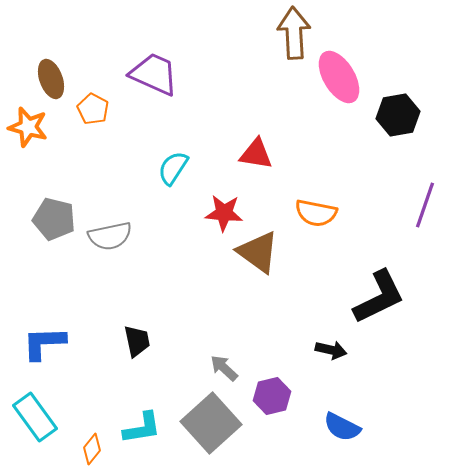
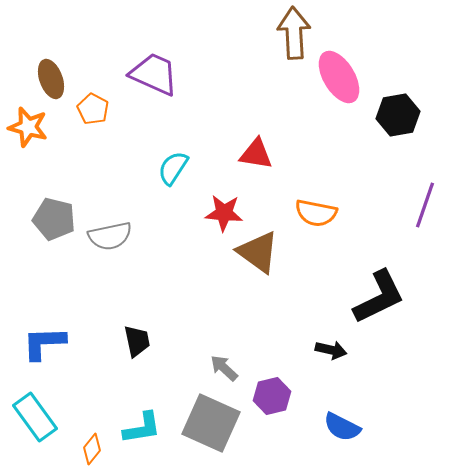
gray square: rotated 24 degrees counterclockwise
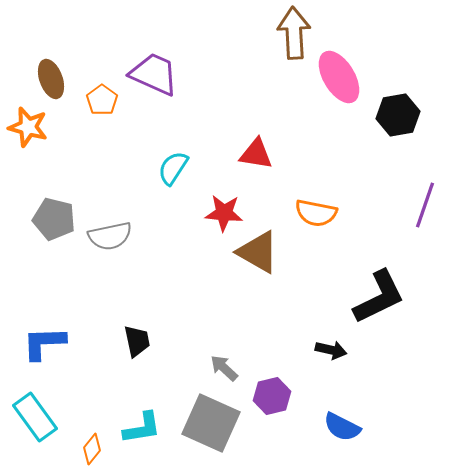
orange pentagon: moved 9 px right, 9 px up; rotated 8 degrees clockwise
brown triangle: rotated 6 degrees counterclockwise
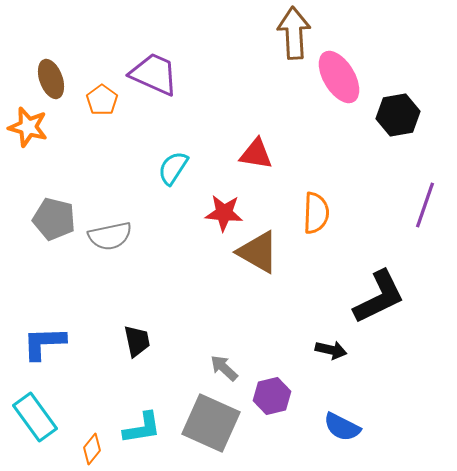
orange semicircle: rotated 99 degrees counterclockwise
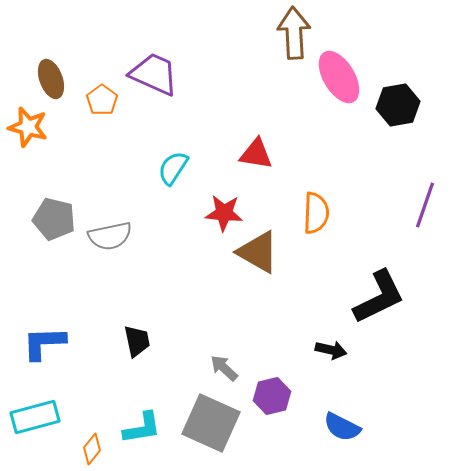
black hexagon: moved 10 px up
cyan rectangle: rotated 69 degrees counterclockwise
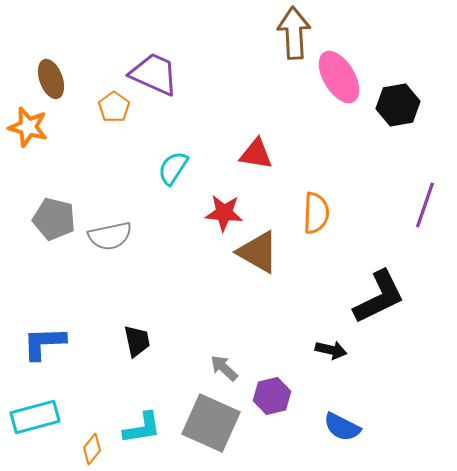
orange pentagon: moved 12 px right, 7 px down
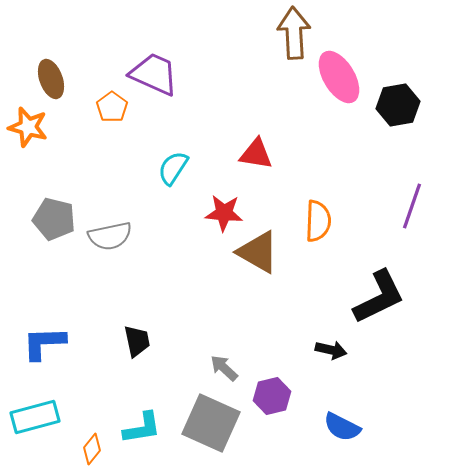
orange pentagon: moved 2 px left
purple line: moved 13 px left, 1 px down
orange semicircle: moved 2 px right, 8 px down
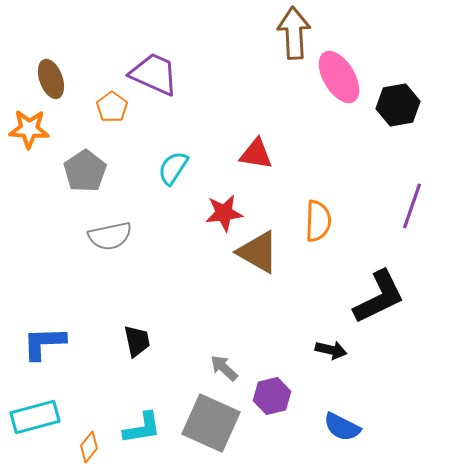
orange star: moved 1 px right, 2 px down; rotated 12 degrees counterclockwise
red star: rotated 12 degrees counterclockwise
gray pentagon: moved 31 px right, 48 px up; rotated 24 degrees clockwise
orange diamond: moved 3 px left, 2 px up
